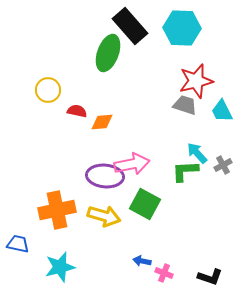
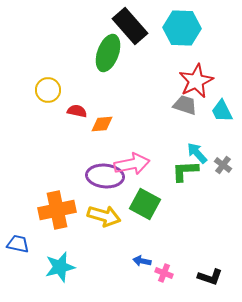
red star: rotated 12 degrees counterclockwise
orange diamond: moved 2 px down
gray cross: rotated 24 degrees counterclockwise
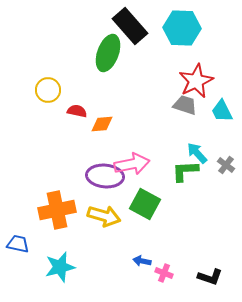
gray cross: moved 3 px right
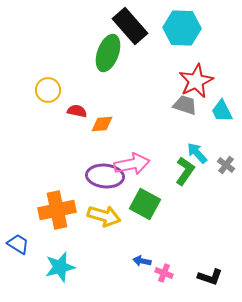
green L-shape: rotated 128 degrees clockwise
blue trapezoid: rotated 20 degrees clockwise
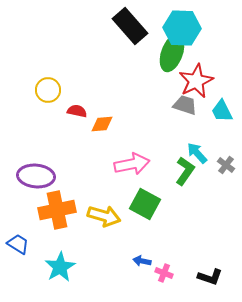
green ellipse: moved 64 px right
purple ellipse: moved 69 px left
cyan star: rotated 16 degrees counterclockwise
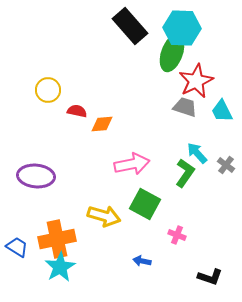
gray trapezoid: moved 2 px down
green L-shape: moved 2 px down
orange cross: moved 29 px down
blue trapezoid: moved 1 px left, 3 px down
pink cross: moved 13 px right, 38 px up
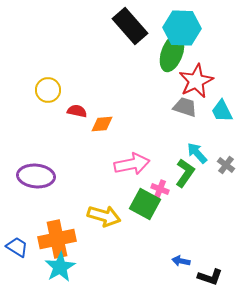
pink cross: moved 17 px left, 46 px up
blue arrow: moved 39 px right
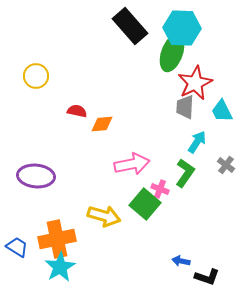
red star: moved 1 px left, 2 px down
yellow circle: moved 12 px left, 14 px up
gray trapezoid: rotated 105 degrees counterclockwise
cyan arrow: moved 11 px up; rotated 75 degrees clockwise
green square: rotated 12 degrees clockwise
black L-shape: moved 3 px left
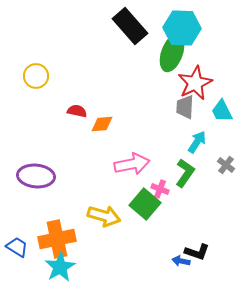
black L-shape: moved 10 px left, 25 px up
